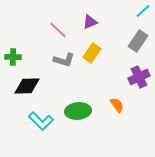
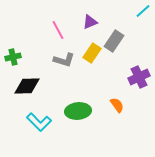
pink line: rotated 18 degrees clockwise
gray rectangle: moved 24 px left
green cross: rotated 14 degrees counterclockwise
cyan L-shape: moved 2 px left, 1 px down
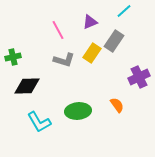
cyan line: moved 19 px left
cyan L-shape: rotated 15 degrees clockwise
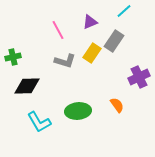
gray L-shape: moved 1 px right, 1 px down
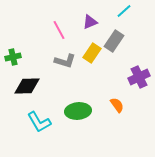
pink line: moved 1 px right
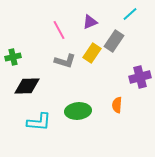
cyan line: moved 6 px right, 3 px down
purple cross: moved 1 px right; rotated 10 degrees clockwise
orange semicircle: rotated 140 degrees counterclockwise
cyan L-shape: rotated 55 degrees counterclockwise
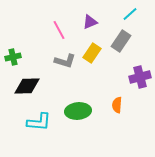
gray rectangle: moved 7 px right
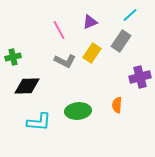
cyan line: moved 1 px down
gray L-shape: rotated 10 degrees clockwise
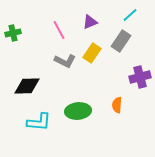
green cross: moved 24 px up
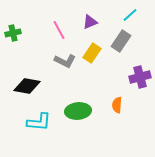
black diamond: rotated 12 degrees clockwise
